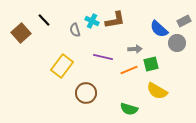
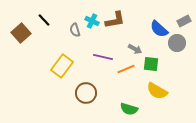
gray arrow: rotated 32 degrees clockwise
green square: rotated 21 degrees clockwise
orange line: moved 3 px left, 1 px up
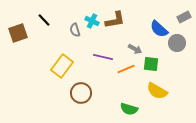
gray rectangle: moved 4 px up
brown square: moved 3 px left; rotated 24 degrees clockwise
brown circle: moved 5 px left
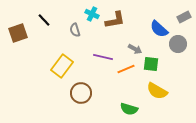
cyan cross: moved 7 px up
gray circle: moved 1 px right, 1 px down
